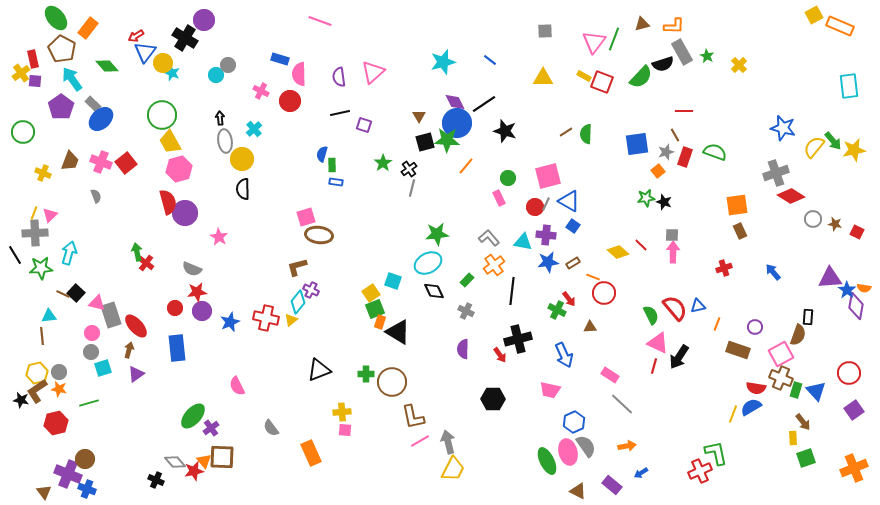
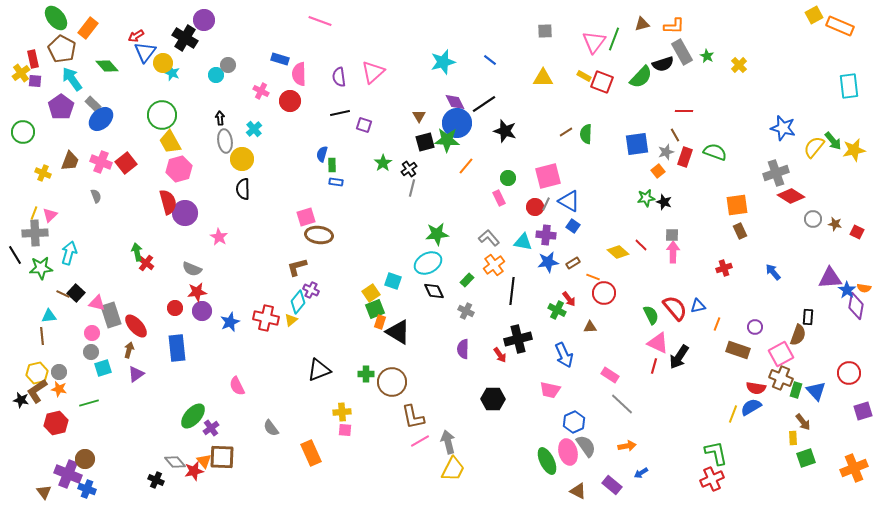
purple square at (854, 410): moved 9 px right, 1 px down; rotated 18 degrees clockwise
red cross at (700, 471): moved 12 px right, 8 px down
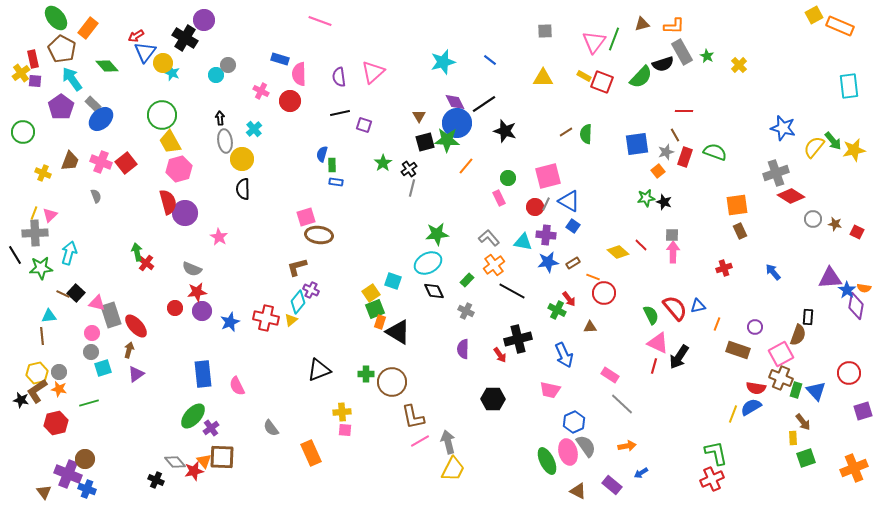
black line at (512, 291): rotated 68 degrees counterclockwise
blue rectangle at (177, 348): moved 26 px right, 26 px down
